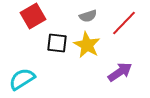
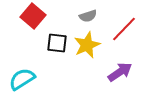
red square: rotated 20 degrees counterclockwise
red line: moved 6 px down
yellow star: rotated 20 degrees clockwise
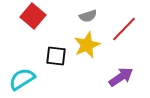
black square: moved 1 px left, 13 px down
purple arrow: moved 1 px right, 5 px down
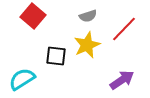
purple arrow: moved 1 px right, 3 px down
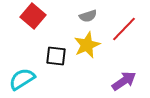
purple arrow: moved 2 px right, 1 px down
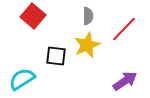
gray semicircle: rotated 72 degrees counterclockwise
purple arrow: moved 1 px right
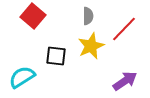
yellow star: moved 4 px right, 1 px down
cyan semicircle: moved 2 px up
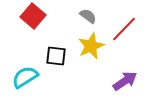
gray semicircle: rotated 54 degrees counterclockwise
cyan semicircle: moved 3 px right
